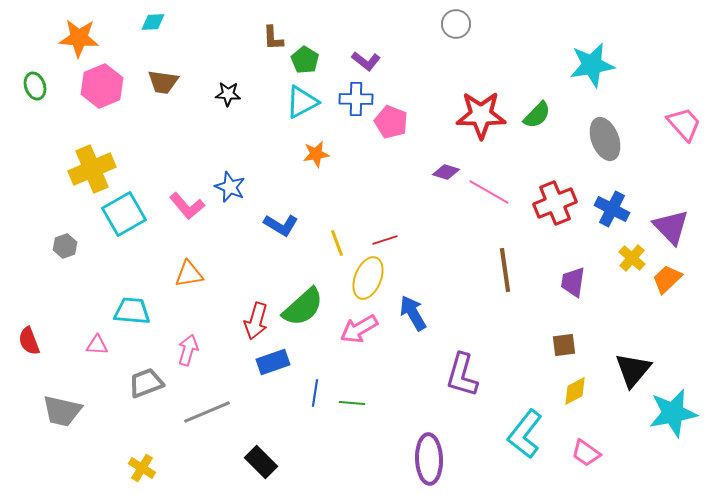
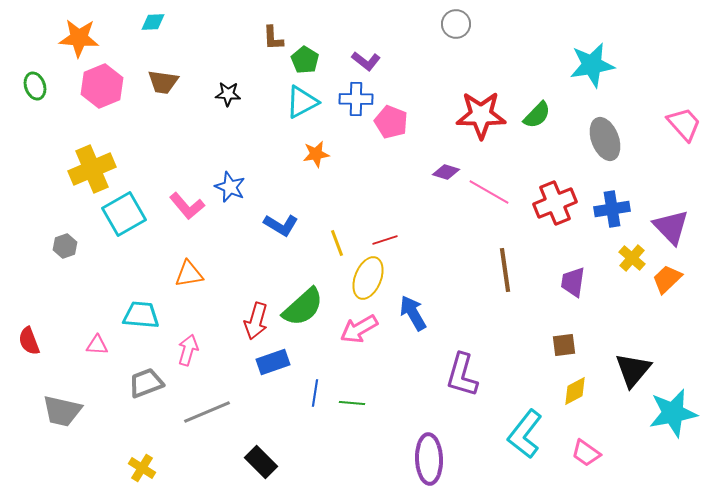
blue cross at (612, 209): rotated 36 degrees counterclockwise
cyan trapezoid at (132, 311): moved 9 px right, 4 px down
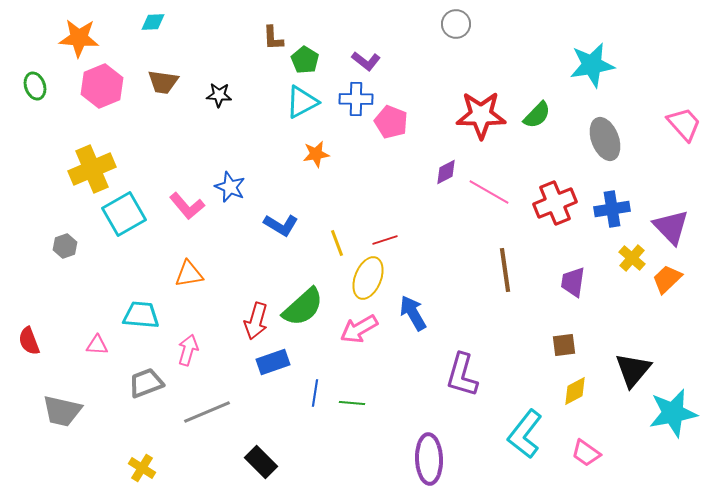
black star at (228, 94): moved 9 px left, 1 px down
purple diamond at (446, 172): rotated 44 degrees counterclockwise
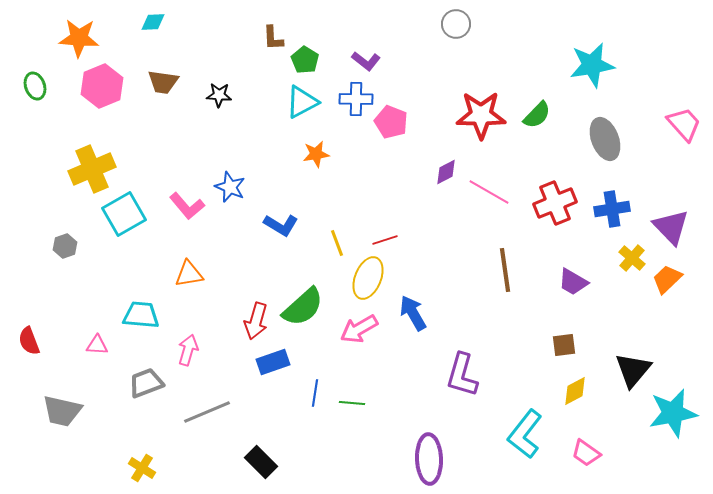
purple trapezoid at (573, 282): rotated 68 degrees counterclockwise
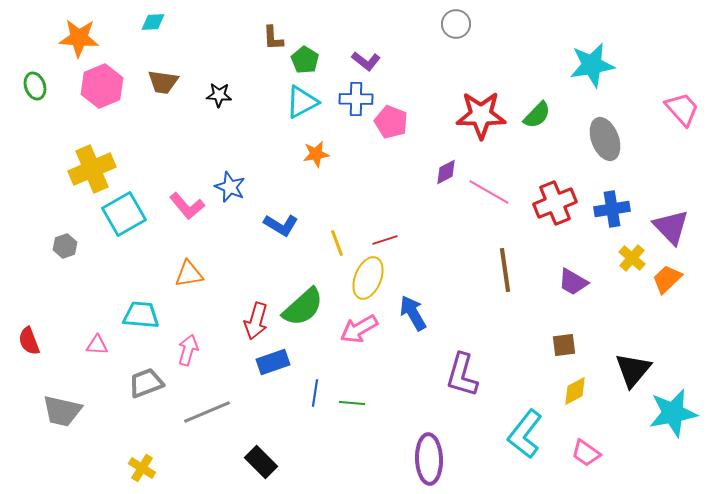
pink trapezoid at (684, 124): moved 2 px left, 15 px up
